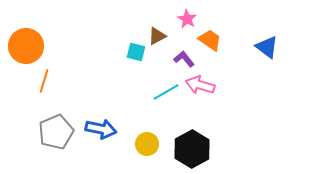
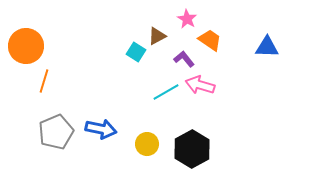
blue triangle: rotated 35 degrees counterclockwise
cyan square: rotated 18 degrees clockwise
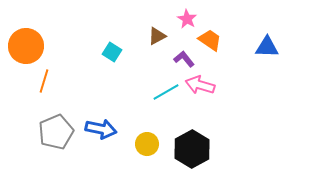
cyan square: moved 24 px left
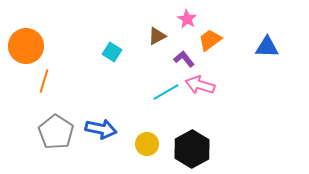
orange trapezoid: rotated 70 degrees counterclockwise
gray pentagon: rotated 16 degrees counterclockwise
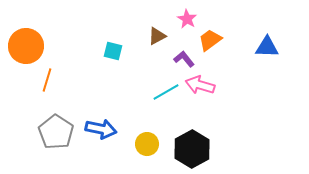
cyan square: moved 1 px right, 1 px up; rotated 18 degrees counterclockwise
orange line: moved 3 px right, 1 px up
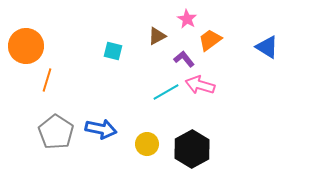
blue triangle: rotated 30 degrees clockwise
